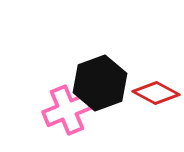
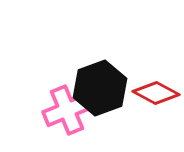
black hexagon: moved 5 px down
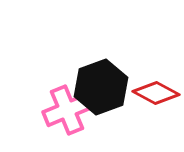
black hexagon: moved 1 px right, 1 px up
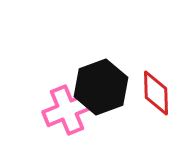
red diamond: rotated 60 degrees clockwise
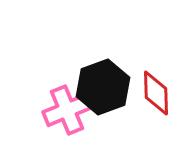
black hexagon: moved 2 px right
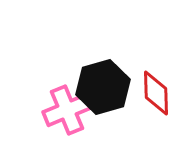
black hexagon: rotated 4 degrees clockwise
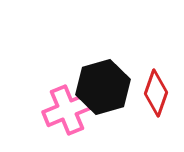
red diamond: rotated 21 degrees clockwise
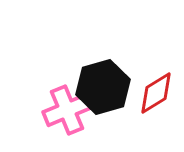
red diamond: rotated 39 degrees clockwise
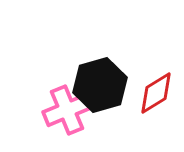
black hexagon: moved 3 px left, 2 px up
